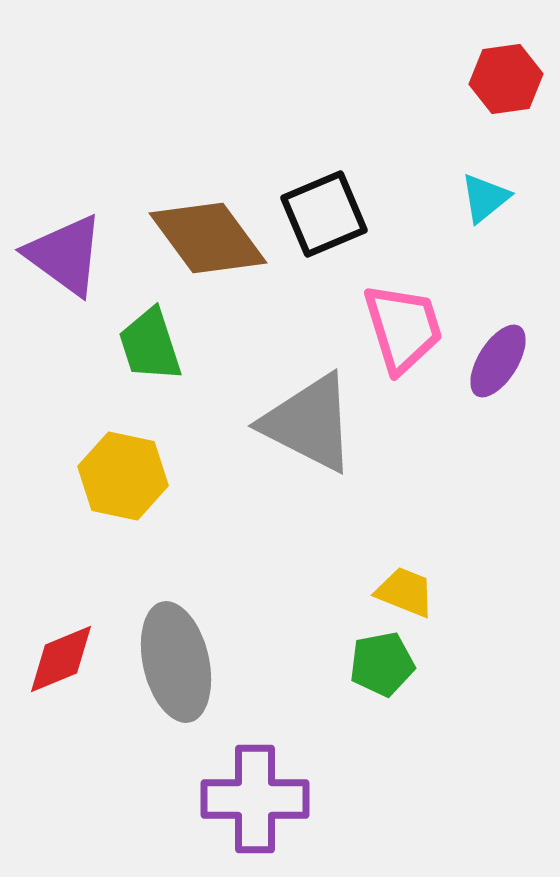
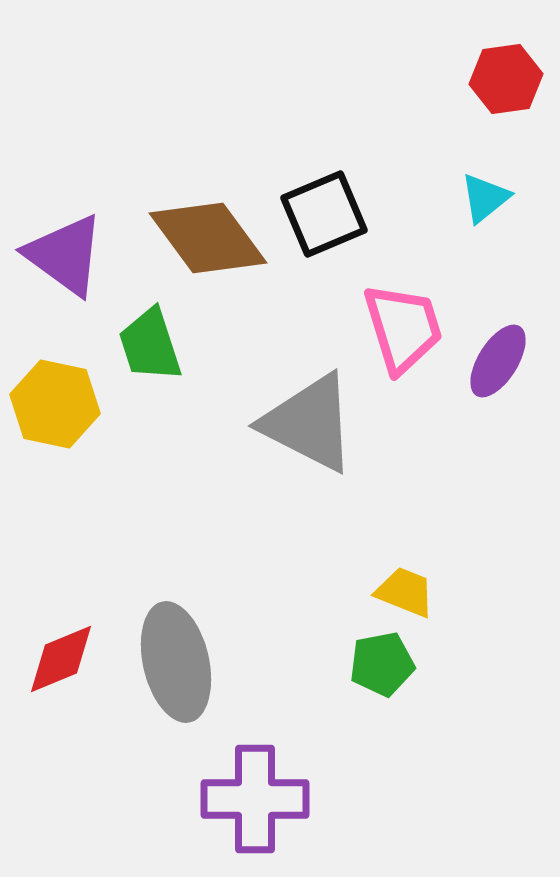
yellow hexagon: moved 68 px left, 72 px up
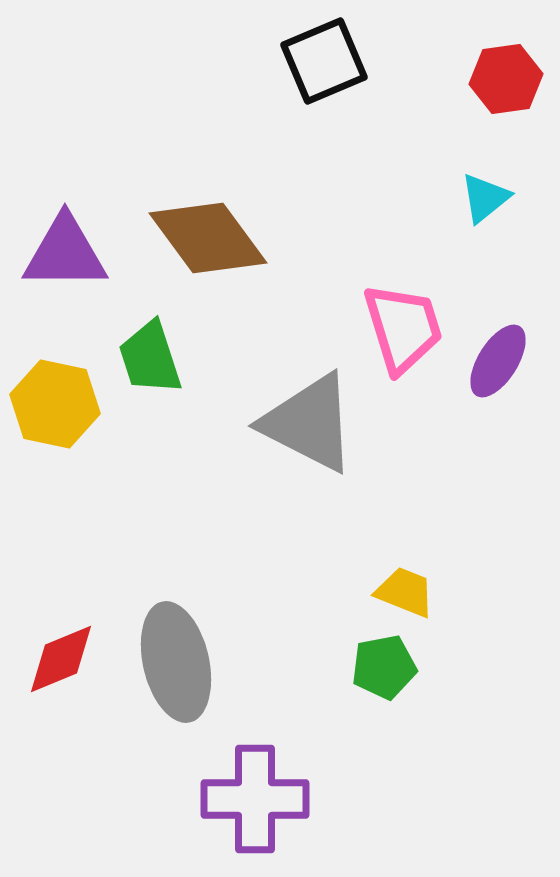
black square: moved 153 px up
purple triangle: moved 2 px up; rotated 36 degrees counterclockwise
green trapezoid: moved 13 px down
green pentagon: moved 2 px right, 3 px down
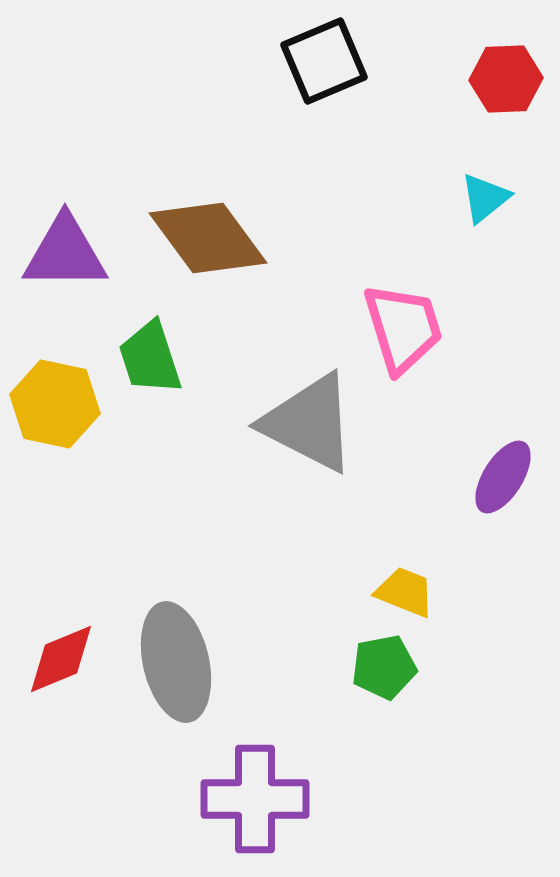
red hexagon: rotated 6 degrees clockwise
purple ellipse: moved 5 px right, 116 px down
